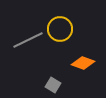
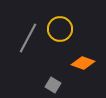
gray line: moved 2 px up; rotated 36 degrees counterclockwise
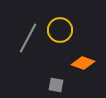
yellow circle: moved 1 px down
gray square: moved 3 px right; rotated 21 degrees counterclockwise
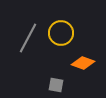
yellow circle: moved 1 px right, 3 px down
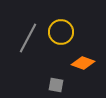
yellow circle: moved 1 px up
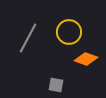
yellow circle: moved 8 px right
orange diamond: moved 3 px right, 4 px up
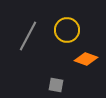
yellow circle: moved 2 px left, 2 px up
gray line: moved 2 px up
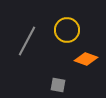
gray line: moved 1 px left, 5 px down
gray square: moved 2 px right
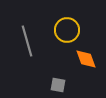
gray line: rotated 44 degrees counterclockwise
orange diamond: rotated 50 degrees clockwise
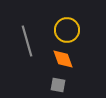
orange diamond: moved 23 px left
